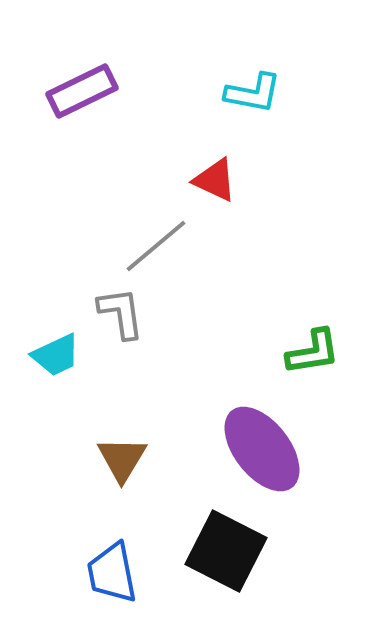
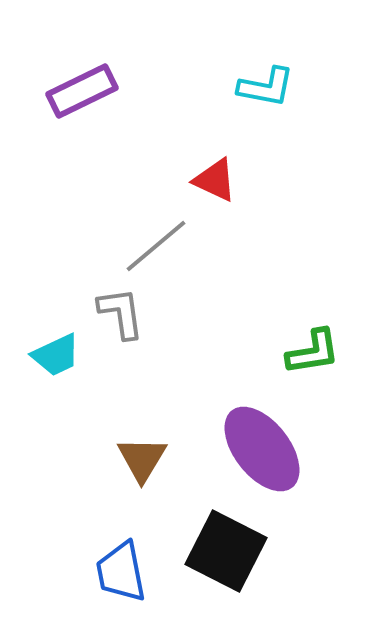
cyan L-shape: moved 13 px right, 6 px up
brown triangle: moved 20 px right
blue trapezoid: moved 9 px right, 1 px up
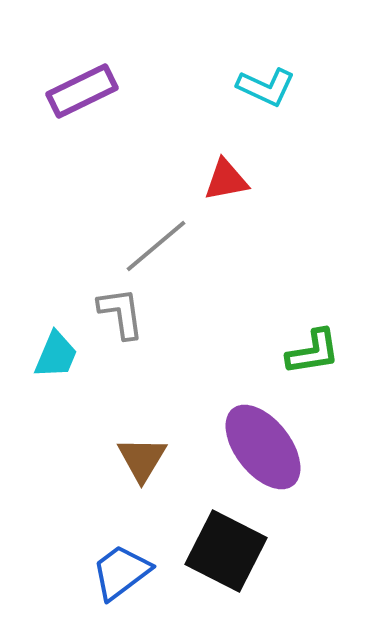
cyan L-shape: rotated 14 degrees clockwise
red triangle: moved 11 px right; rotated 36 degrees counterclockwise
cyan trapezoid: rotated 42 degrees counterclockwise
purple ellipse: moved 1 px right, 2 px up
blue trapezoid: rotated 64 degrees clockwise
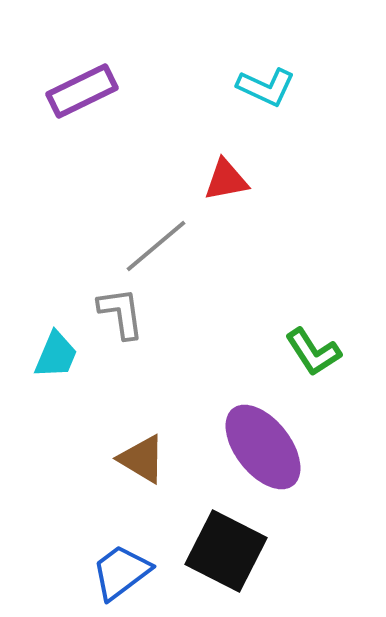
green L-shape: rotated 66 degrees clockwise
brown triangle: rotated 30 degrees counterclockwise
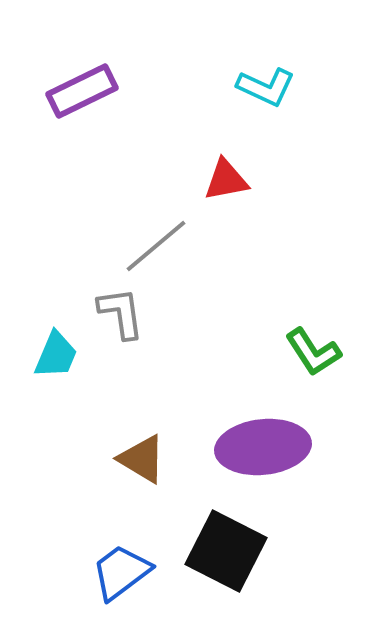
purple ellipse: rotated 58 degrees counterclockwise
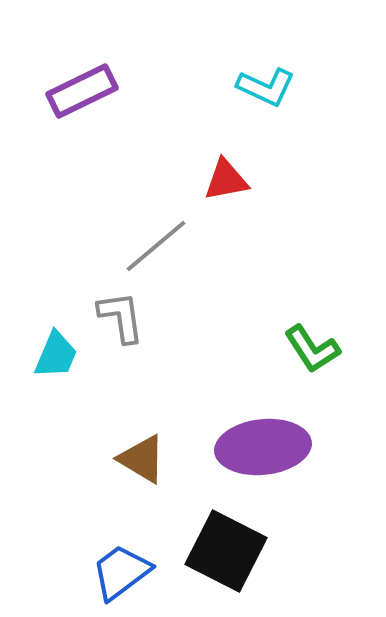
gray L-shape: moved 4 px down
green L-shape: moved 1 px left, 3 px up
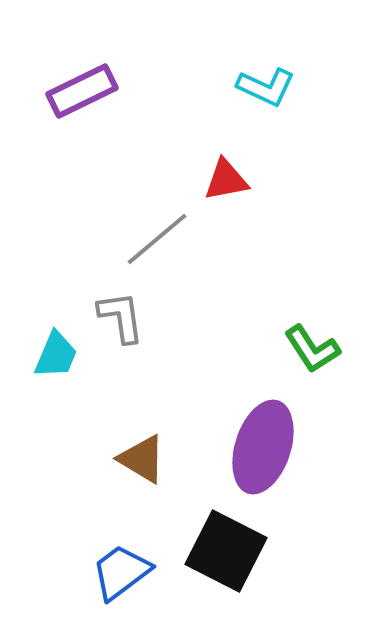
gray line: moved 1 px right, 7 px up
purple ellipse: rotated 66 degrees counterclockwise
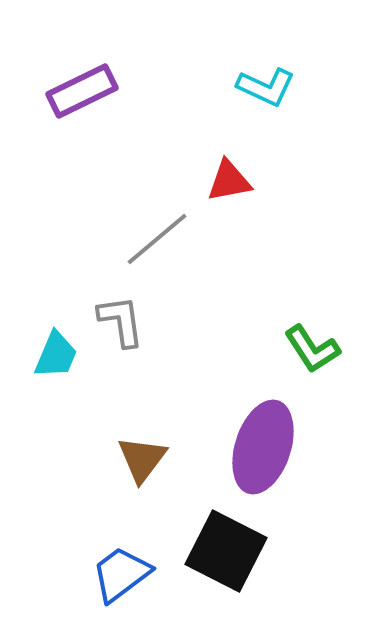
red triangle: moved 3 px right, 1 px down
gray L-shape: moved 4 px down
brown triangle: rotated 36 degrees clockwise
blue trapezoid: moved 2 px down
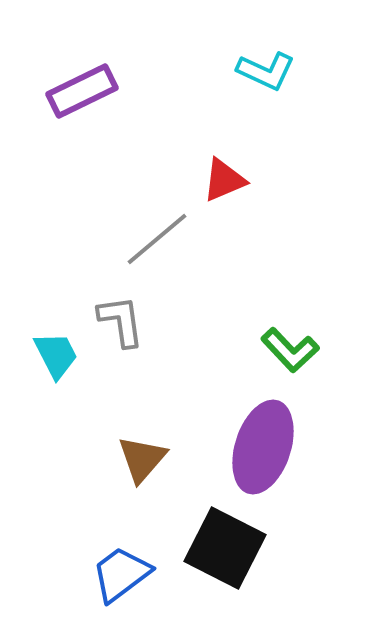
cyan L-shape: moved 16 px up
red triangle: moved 5 px left, 1 px up; rotated 12 degrees counterclockwise
green L-shape: moved 22 px left, 1 px down; rotated 10 degrees counterclockwise
cyan trapezoid: rotated 50 degrees counterclockwise
brown triangle: rotated 4 degrees clockwise
black square: moved 1 px left, 3 px up
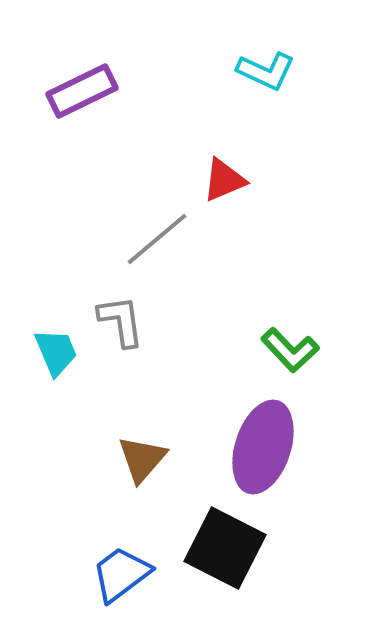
cyan trapezoid: moved 3 px up; rotated 4 degrees clockwise
